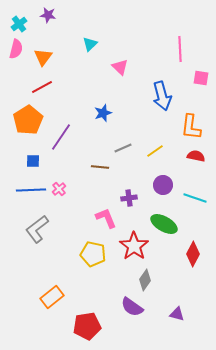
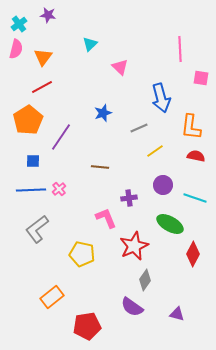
blue arrow: moved 1 px left, 2 px down
gray line: moved 16 px right, 20 px up
green ellipse: moved 6 px right
red star: rotated 12 degrees clockwise
yellow pentagon: moved 11 px left
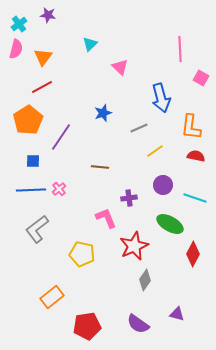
pink square: rotated 21 degrees clockwise
purple semicircle: moved 6 px right, 17 px down
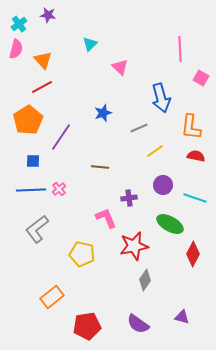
orange triangle: moved 3 px down; rotated 18 degrees counterclockwise
red star: rotated 12 degrees clockwise
purple triangle: moved 5 px right, 3 px down
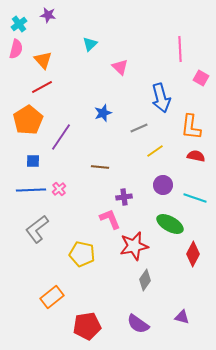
purple cross: moved 5 px left, 1 px up
pink L-shape: moved 4 px right, 1 px down
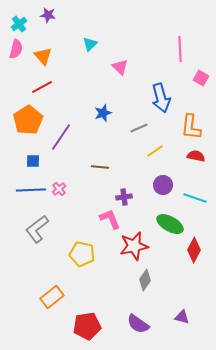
orange triangle: moved 4 px up
red diamond: moved 1 px right, 4 px up
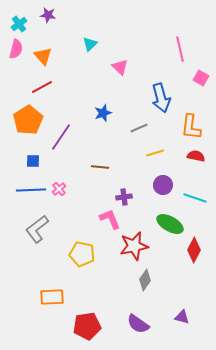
pink line: rotated 10 degrees counterclockwise
yellow line: moved 2 px down; rotated 18 degrees clockwise
orange rectangle: rotated 35 degrees clockwise
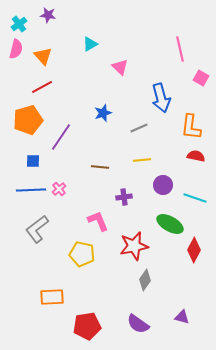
cyan triangle: rotated 14 degrees clockwise
orange pentagon: rotated 16 degrees clockwise
yellow line: moved 13 px left, 7 px down; rotated 12 degrees clockwise
pink L-shape: moved 12 px left, 2 px down
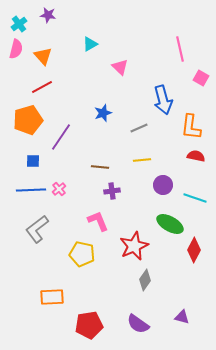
blue arrow: moved 2 px right, 2 px down
purple cross: moved 12 px left, 6 px up
red star: rotated 12 degrees counterclockwise
red pentagon: moved 2 px right, 1 px up
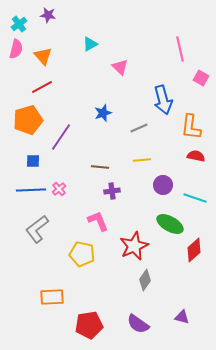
red diamond: rotated 20 degrees clockwise
